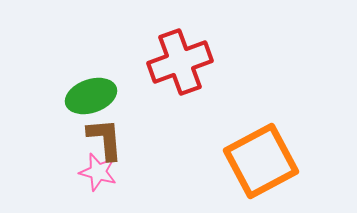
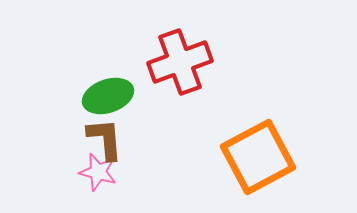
green ellipse: moved 17 px right
orange square: moved 3 px left, 4 px up
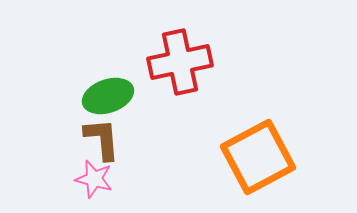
red cross: rotated 8 degrees clockwise
brown L-shape: moved 3 px left
pink star: moved 4 px left, 7 px down
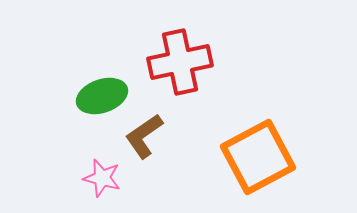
green ellipse: moved 6 px left
brown L-shape: moved 42 px right, 3 px up; rotated 120 degrees counterclockwise
pink star: moved 8 px right, 1 px up
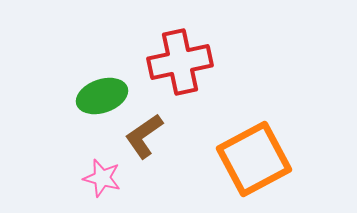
orange square: moved 4 px left, 2 px down
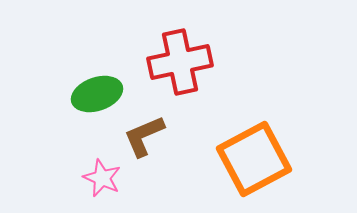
green ellipse: moved 5 px left, 2 px up
brown L-shape: rotated 12 degrees clockwise
pink star: rotated 9 degrees clockwise
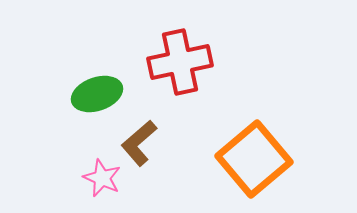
brown L-shape: moved 5 px left, 7 px down; rotated 18 degrees counterclockwise
orange square: rotated 12 degrees counterclockwise
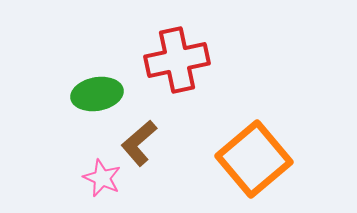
red cross: moved 3 px left, 2 px up
green ellipse: rotated 9 degrees clockwise
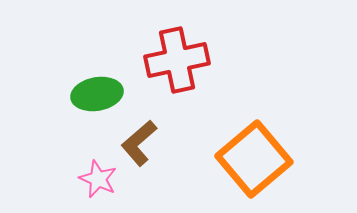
pink star: moved 4 px left, 1 px down
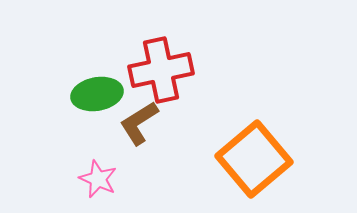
red cross: moved 16 px left, 10 px down
brown L-shape: moved 20 px up; rotated 9 degrees clockwise
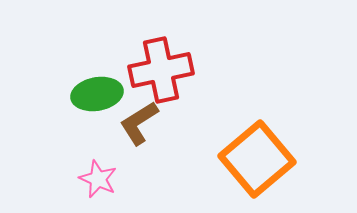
orange square: moved 3 px right
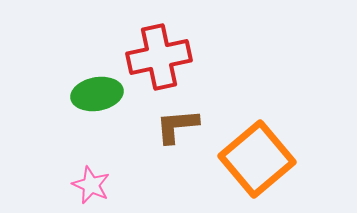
red cross: moved 2 px left, 13 px up
brown L-shape: moved 38 px right, 3 px down; rotated 27 degrees clockwise
pink star: moved 7 px left, 6 px down
